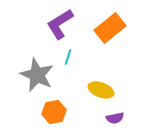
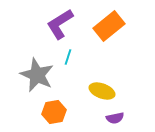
orange rectangle: moved 1 px left, 2 px up
yellow ellipse: moved 1 px right, 1 px down
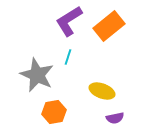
purple L-shape: moved 9 px right, 3 px up
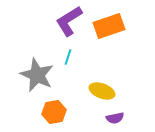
orange rectangle: rotated 20 degrees clockwise
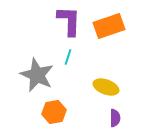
purple L-shape: rotated 124 degrees clockwise
yellow ellipse: moved 4 px right, 4 px up
purple semicircle: rotated 78 degrees counterclockwise
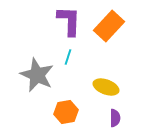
orange rectangle: rotated 28 degrees counterclockwise
orange hexagon: moved 12 px right
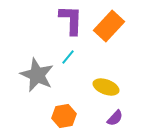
purple L-shape: moved 2 px right, 1 px up
cyan line: rotated 21 degrees clockwise
orange hexagon: moved 2 px left, 4 px down
purple semicircle: rotated 42 degrees clockwise
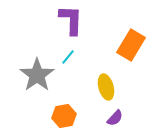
orange rectangle: moved 22 px right, 19 px down; rotated 12 degrees counterclockwise
gray star: rotated 12 degrees clockwise
yellow ellipse: rotated 55 degrees clockwise
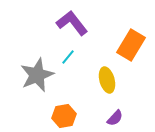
purple L-shape: moved 1 px right, 3 px down; rotated 40 degrees counterclockwise
gray star: rotated 12 degrees clockwise
yellow ellipse: moved 1 px right, 7 px up
